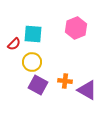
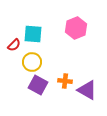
red semicircle: moved 1 px down
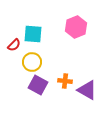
pink hexagon: moved 1 px up
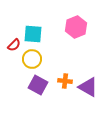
yellow circle: moved 3 px up
purple triangle: moved 1 px right, 3 px up
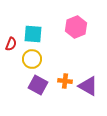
red semicircle: moved 3 px left, 1 px up; rotated 24 degrees counterclockwise
purple triangle: moved 1 px up
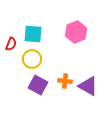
pink hexagon: moved 5 px down
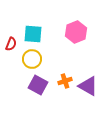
orange cross: rotated 24 degrees counterclockwise
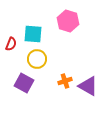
pink hexagon: moved 8 px left, 11 px up; rotated 20 degrees counterclockwise
yellow circle: moved 5 px right
purple square: moved 14 px left, 2 px up
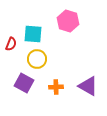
orange cross: moved 9 px left, 6 px down; rotated 16 degrees clockwise
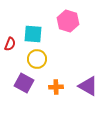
red semicircle: moved 1 px left
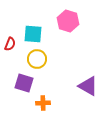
purple square: rotated 12 degrees counterclockwise
orange cross: moved 13 px left, 16 px down
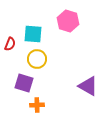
orange cross: moved 6 px left, 2 px down
